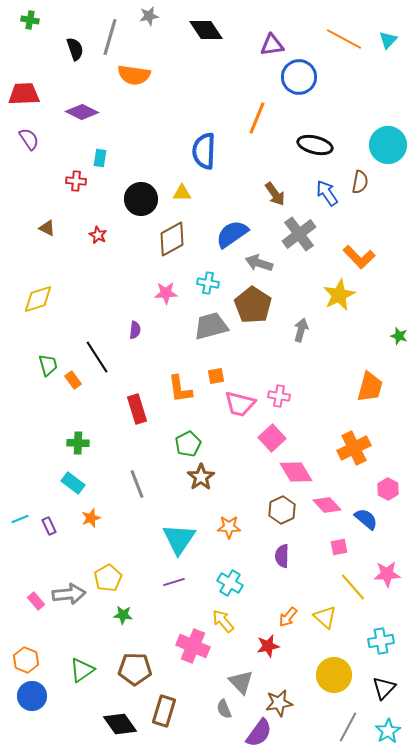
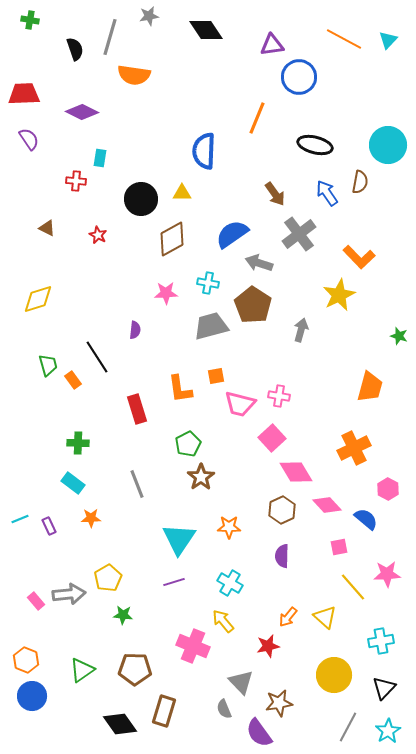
orange star at (91, 518): rotated 18 degrees clockwise
purple semicircle at (259, 733): rotated 108 degrees clockwise
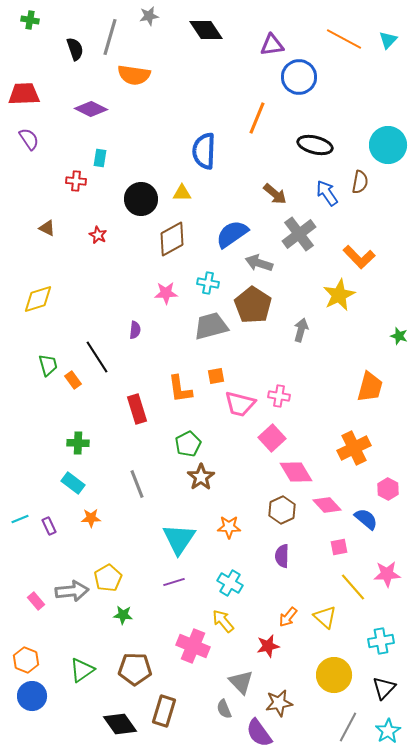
purple diamond at (82, 112): moved 9 px right, 3 px up
brown arrow at (275, 194): rotated 15 degrees counterclockwise
gray arrow at (69, 594): moved 3 px right, 3 px up
